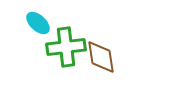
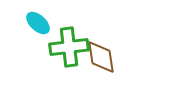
green cross: moved 3 px right
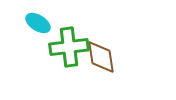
cyan ellipse: rotated 10 degrees counterclockwise
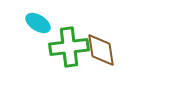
brown diamond: moved 7 px up
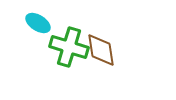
green cross: rotated 24 degrees clockwise
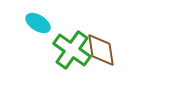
green cross: moved 3 px right, 3 px down; rotated 18 degrees clockwise
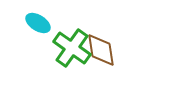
green cross: moved 2 px up
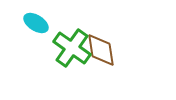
cyan ellipse: moved 2 px left
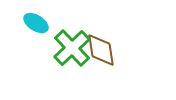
green cross: rotated 12 degrees clockwise
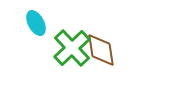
cyan ellipse: rotated 30 degrees clockwise
